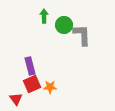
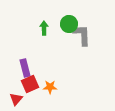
green arrow: moved 12 px down
green circle: moved 5 px right, 1 px up
purple rectangle: moved 5 px left, 2 px down
red square: moved 2 px left
red triangle: rotated 16 degrees clockwise
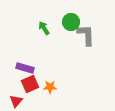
green circle: moved 2 px right, 2 px up
green arrow: rotated 32 degrees counterclockwise
gray L-shape: moved 4 px right
purple rectangle: rotated 60 degrees counterclockwise
red triangle: moved 2 px down
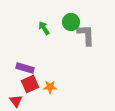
red triangle: rotated 16 degrees counterclockwise
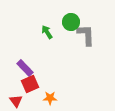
green arrow: moved 3 px right, 4 px down
purple rectangle: rotated 30 degrees clockwise
orange star: moved 11 px down
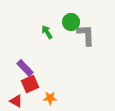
red triangle: rotated 24 degrees counterclockwise
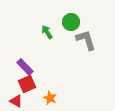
gray L-shape: moved 5 px down; rotated 15 degrees counterclockwise
purple rectangle: moved 1 px up
red square: moved 3 px left
orange star: rotated 24 degrees clockwise
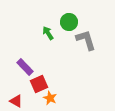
green circle: moved 2 px left
green arrow: moved 1 px right, 1 px down
red square: moved 12 px right
